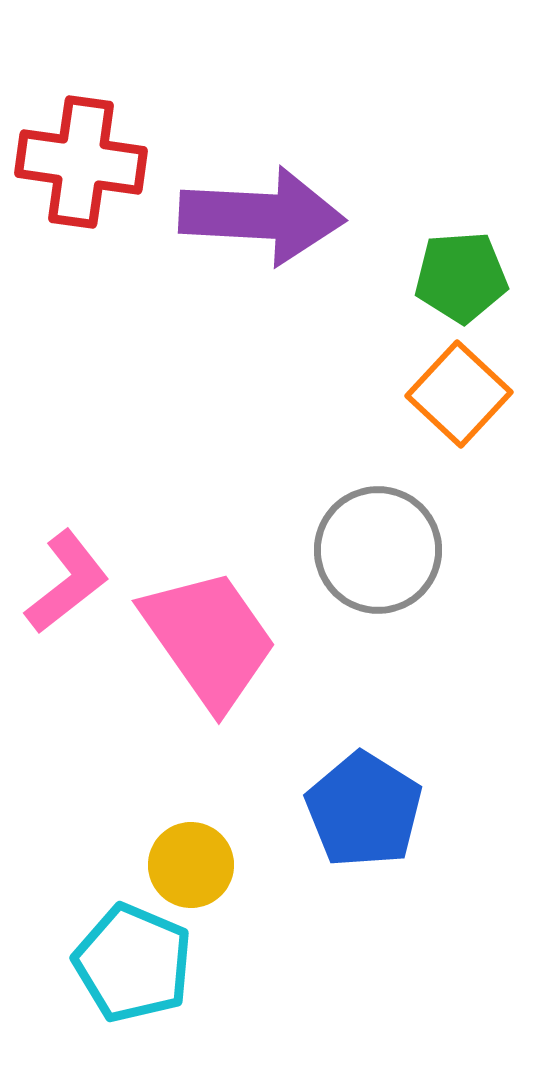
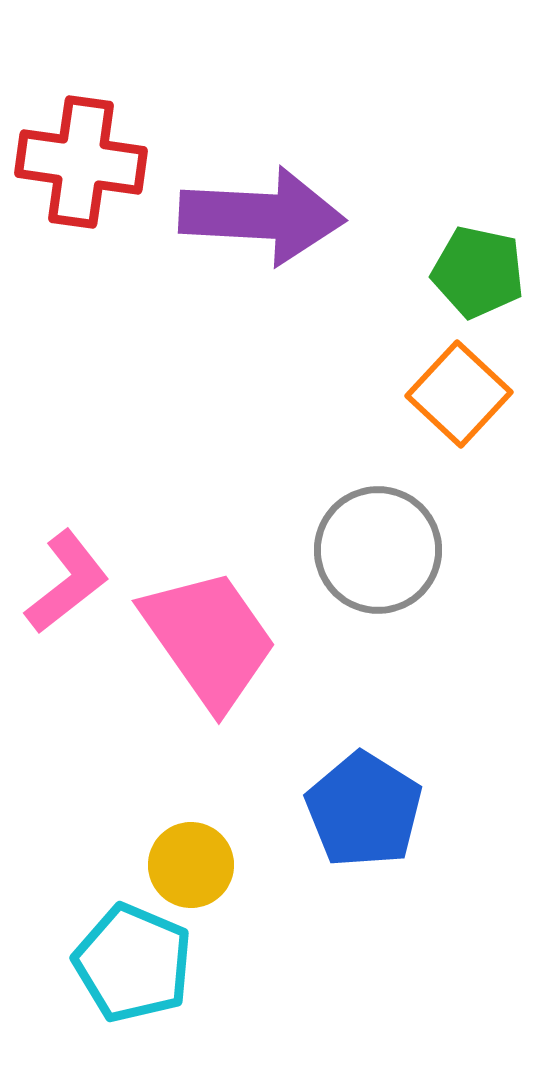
green pentagon: moved 17 px right, 5 px up; rotated 16 degrees clockwise
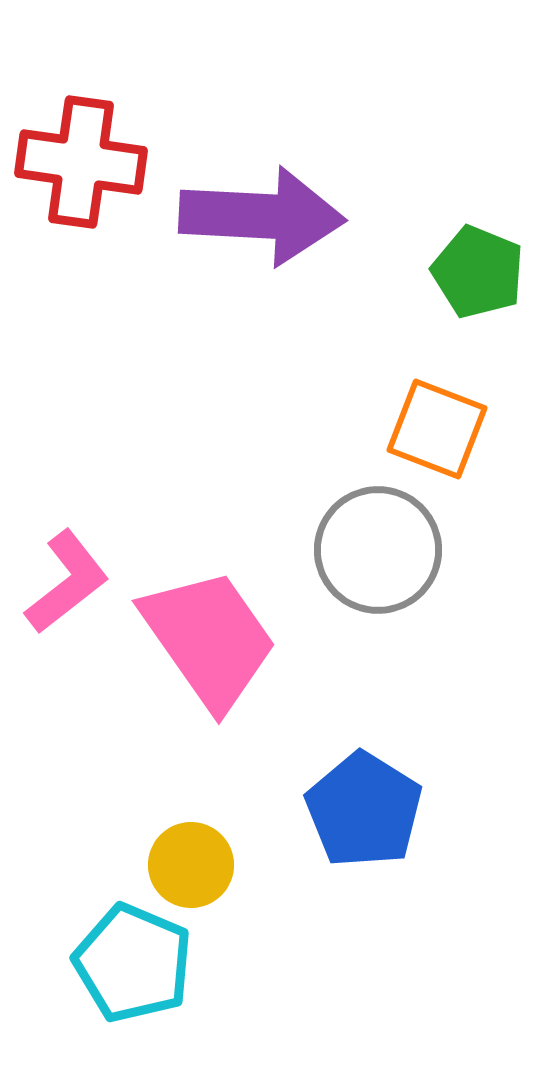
green pentagon: rotated 10 degrees clockwise
orange square: moved 22 px left, 35 px down; rotated 22 degrees counterclockwise
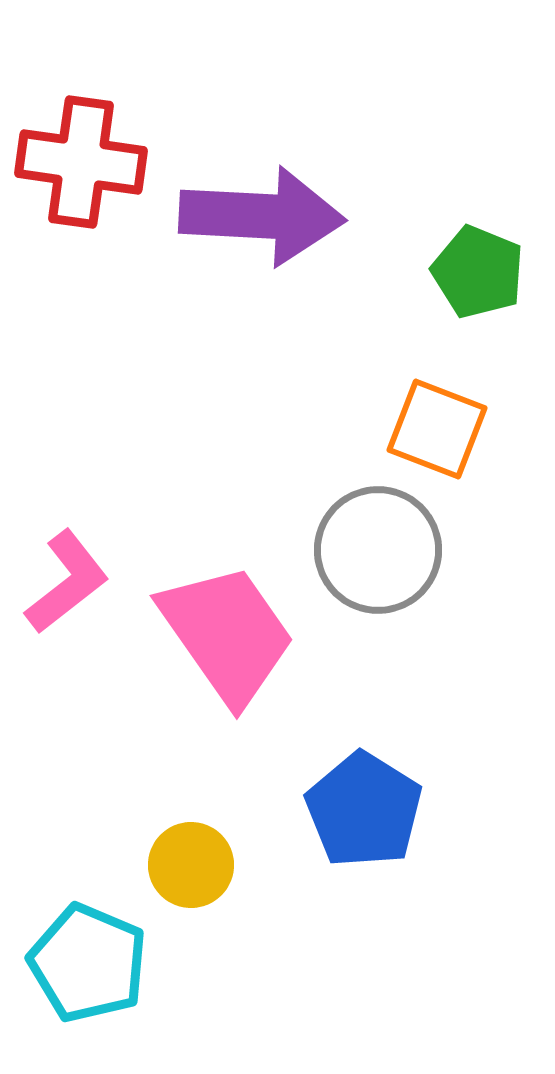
pink trapezoid: moved 18 px right, 5 px up
cyan pentagon: moved 45 px left
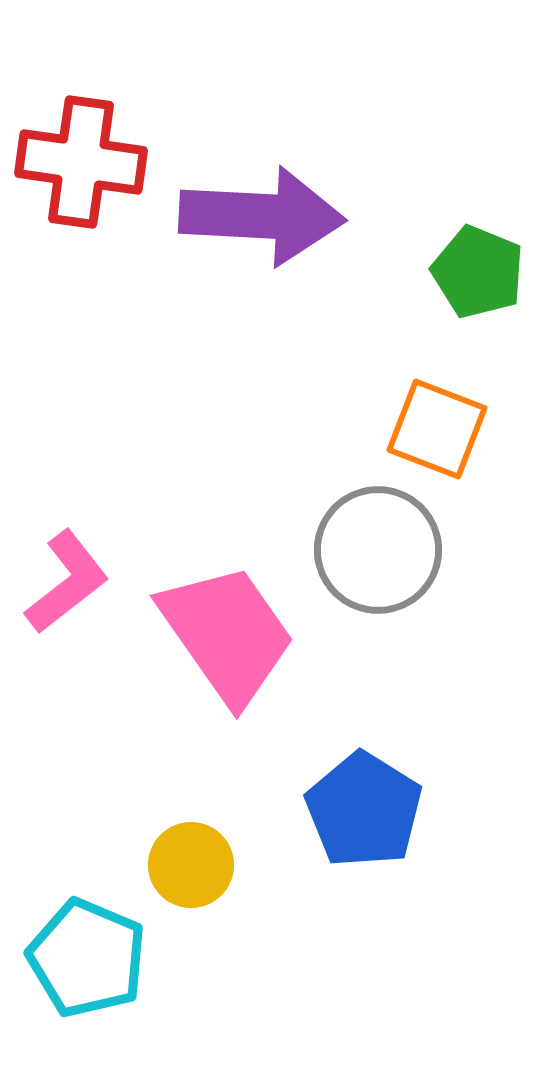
cyan pentagon: moved 1 px left, 5 px up
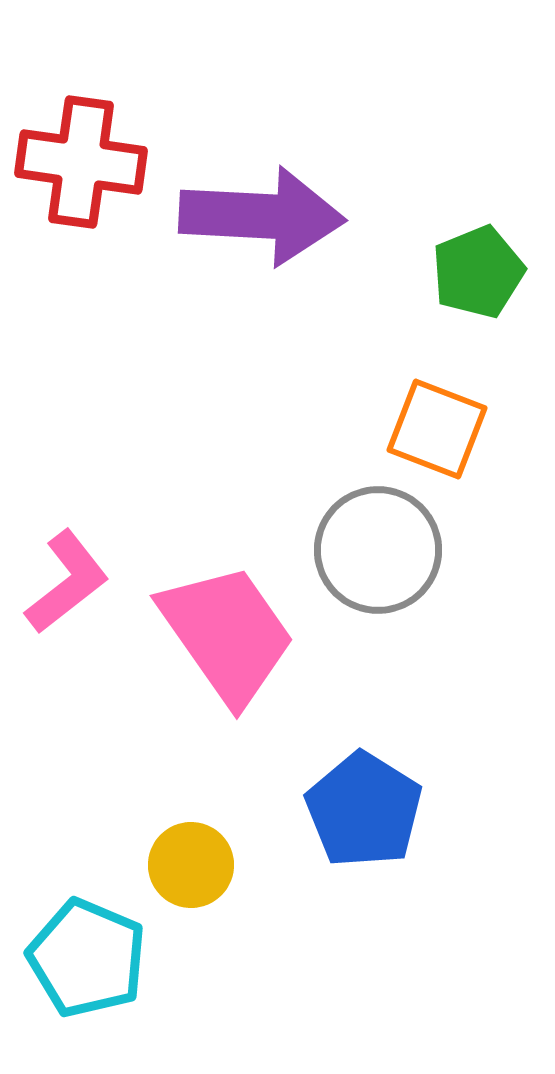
green pentagon: rotated 28 degrees clockwise
